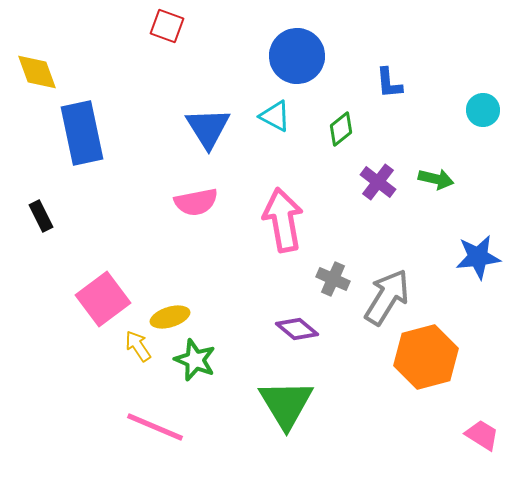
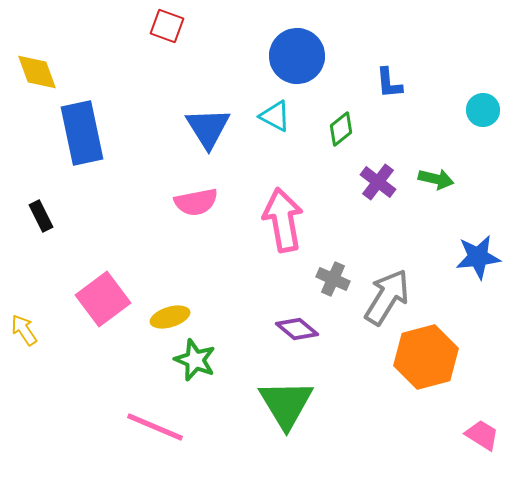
yellow arrow: moved 114 px left, 16 px up
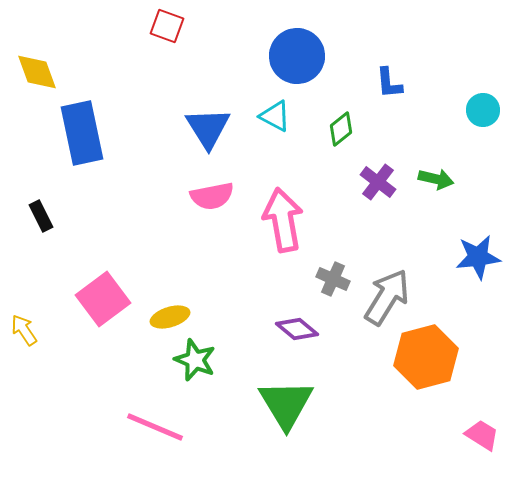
pink semicircle: moved 16 px right, 6 px up
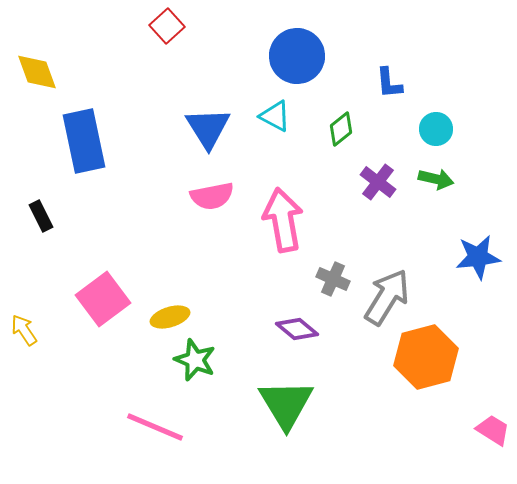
red square: rotated 28 degrees clockwise
cyan circle: moved 47 px left, 19 px down
blue rectangle: moved 2 px right, 8 px down
pink trapezoid: moved 11 px right, 5 px up
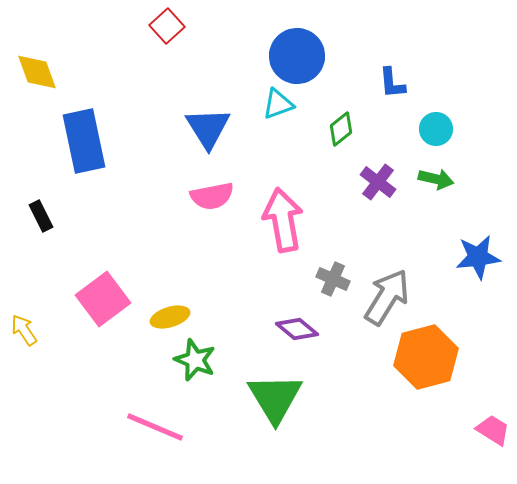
blue L-shape: moved 3 px right
cyan triangle: moved 3 px right, 12 px up; rotated 48 degrees counterclockwise
green triangle: moved 11 px left, 6 px up
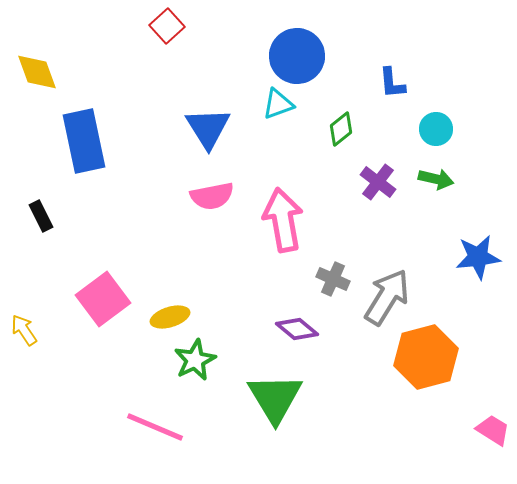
green star: rotated 24 degrees clockwise
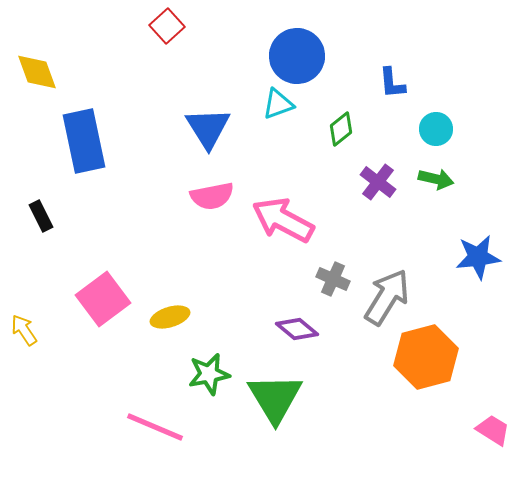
pink arrow: rotated 52 degrees counterclockwise
green star: moved 14 px right, 14 px down; rotated 15 degrees clockwise
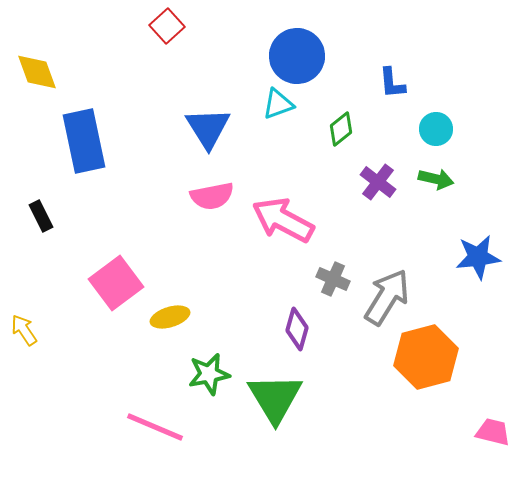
pink square: moved 13 px right, 16 px up
purple diamond: rotated 66 degrees clockwise
pink trapezoid: moved 2 px down; rotated 18 degrees counterclockwise
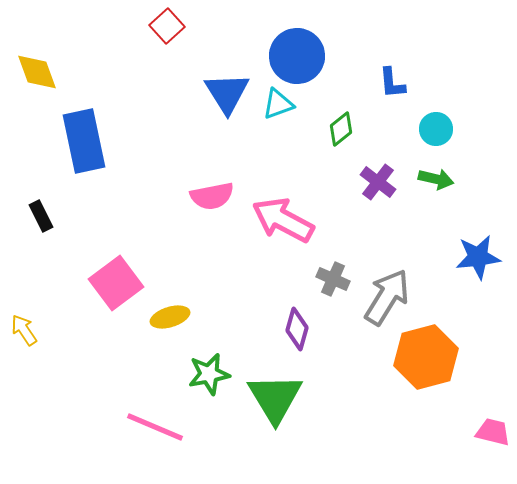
blue triangle: moved 19 px right, 35 px up
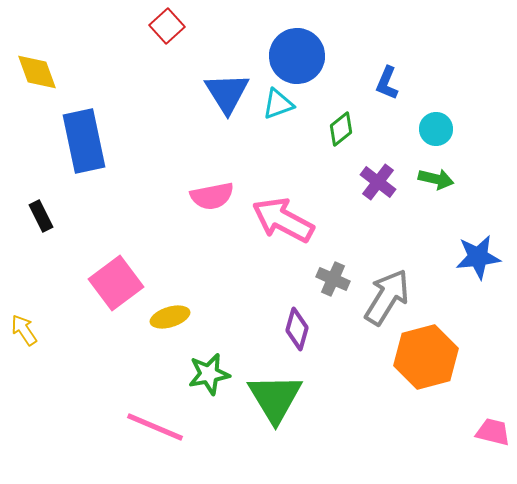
blue L-shape: moved 5 px left; rotated 28 degrees clockwise
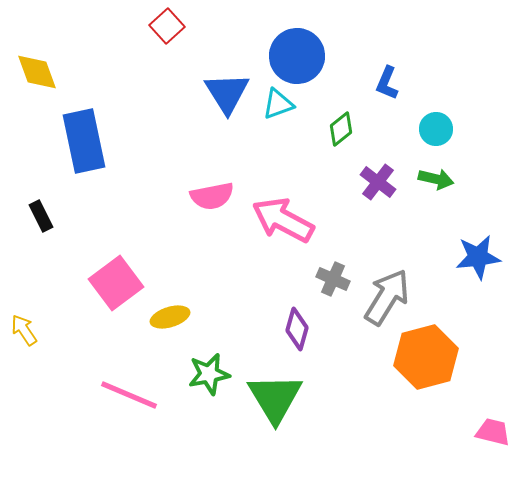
pink line: moved 26 px left, 32 px up
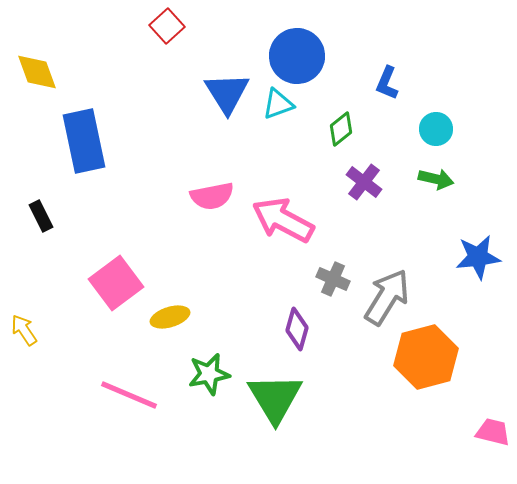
purple cross: moved 14 px left
